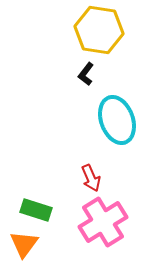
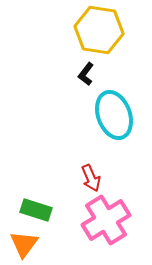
cyan ellipse: moved 3 px left, 5 px up
pink cross: moved 3 px right, 2 px up
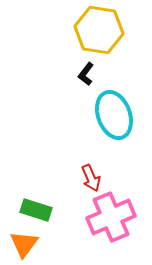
pink cross: moved 5 px right, 3 px up; rotated 9 degrees clockwise
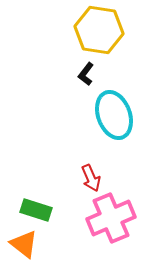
pink cross: moved 1 px down
orange triangle: rotated 28 degrees counterclockwise
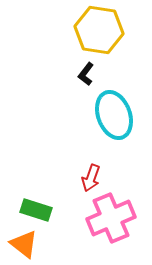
red arrow: rotated 44 degrees clockwise
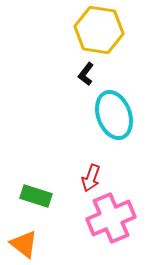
green rectangle: moved 14 px up
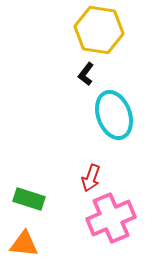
green rectangle: moved 7 px left, 3 px down
orange triangle: rotated 32 degrees counterclockwise
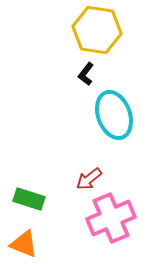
yellow hexagon: moved 2 px left
red arrow: moved 2 px left, 1 px down; rotated 32 degrees clockwise
orange triangle: rotated 16 degrees clockwise
